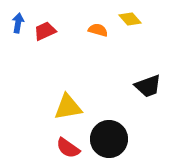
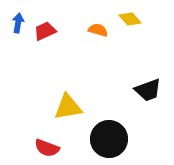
black trapezoid: moved 4 px down
red semicircle: moved 21 px left; rotated 15 degrees counterclockwise
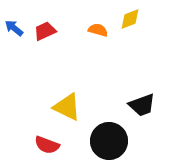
yellow diamond: rotated 70 degrees counterclockwise
blue arrow: moved 4 px left, 5 px down; rotated 60 degrees counterclockwise
black trapezoid: moved 6 px left, 15 px down
yellow triangle: moved 1 px left; rotated 36 degrees clockwise
black circle: moved 2 px down
red semicircle: moved 3 px up
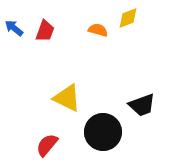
yellow diamond: moved 2 px left, 1 px up
red trapezoid: rotated 135 degrees clockwise
yellow triangle: moved 9 px up
black circle: moved 6 px left, 9 px up
red semicircle: rotated 110 degrees clockwise
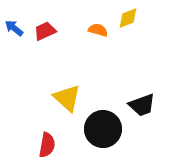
red trapezoid: rotated 135 degrees counterclockwise
yellow triangle: rotated 16 degrees clockwise
black circle: moved 3 px up
red semicircle: rotated 150 degrees clockwise
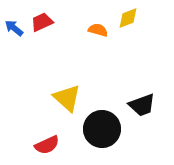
red trapezoid: moved 3 px left, 9 px up
black circle: moved 1 px left
red semicircle: rotated 55 degrees clockwise
